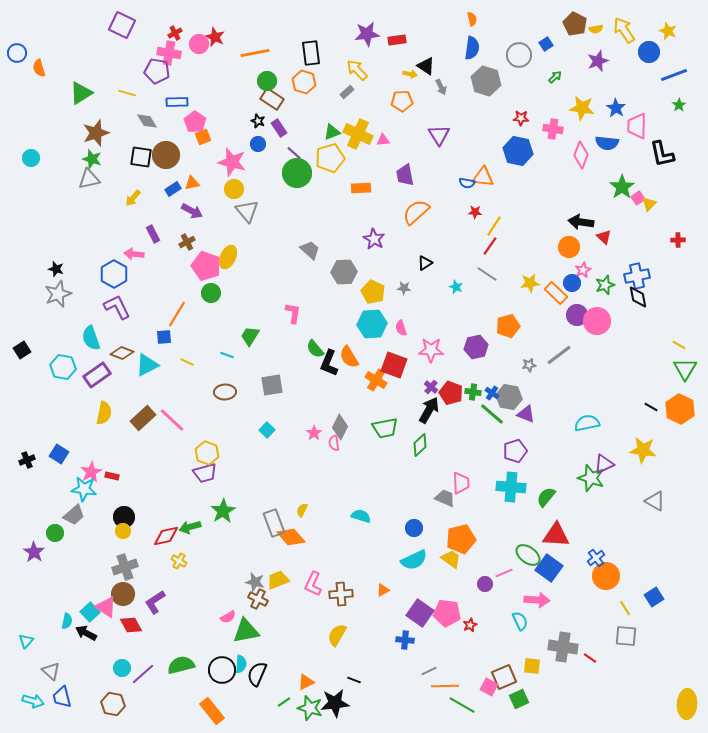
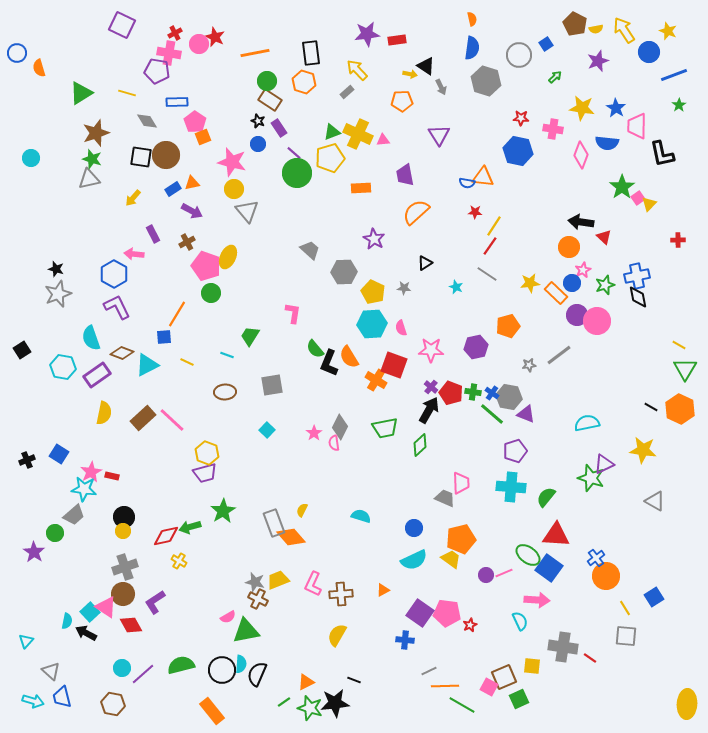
brown rectangle at (272, 99): moved 2 px left, 1 px down
purple circle at (485, 584): moved 1 px right, 9 px up
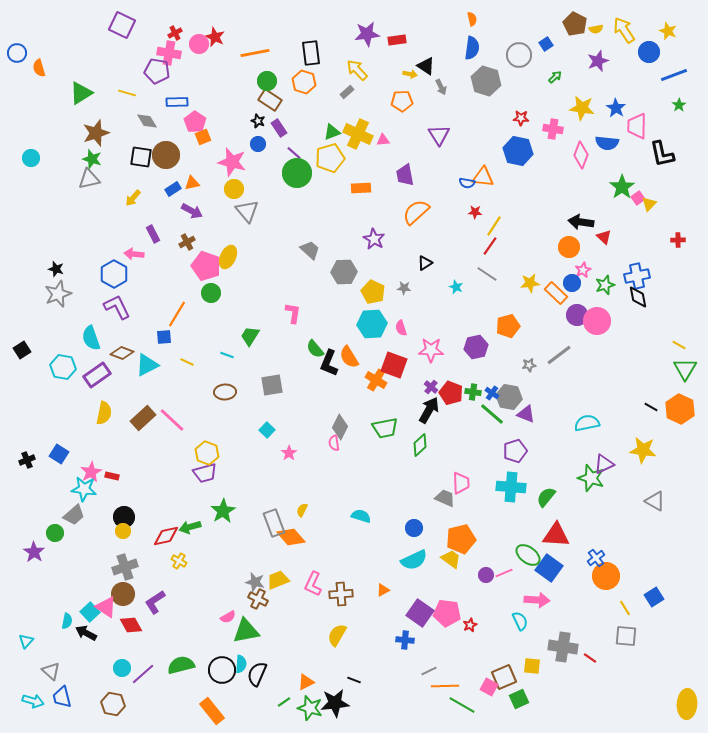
pink star at (314, 433): moved 25 px left, 20 px down
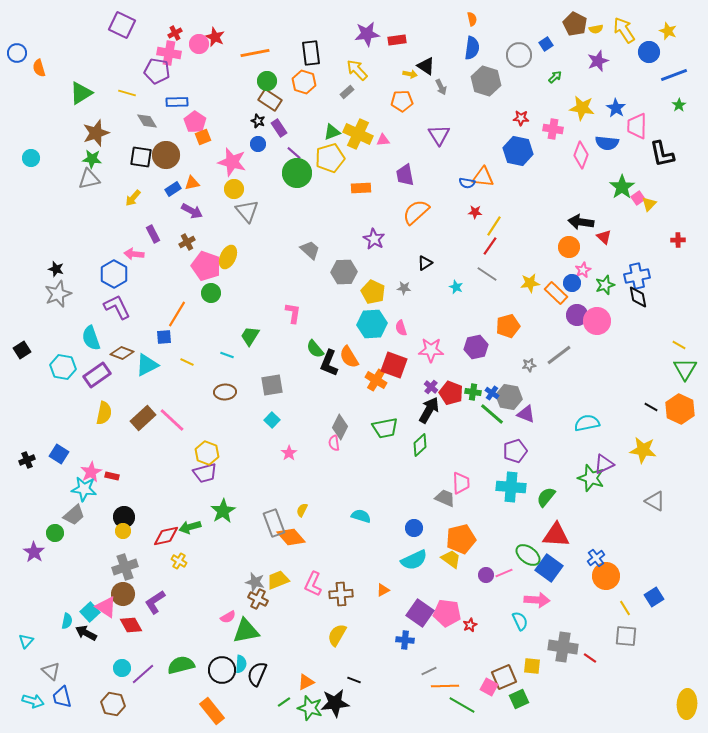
green star at (92, 159): rotated 12 degrees counterclockwise
cyan square at (267, 430): moved 5 px right, 10 px up
